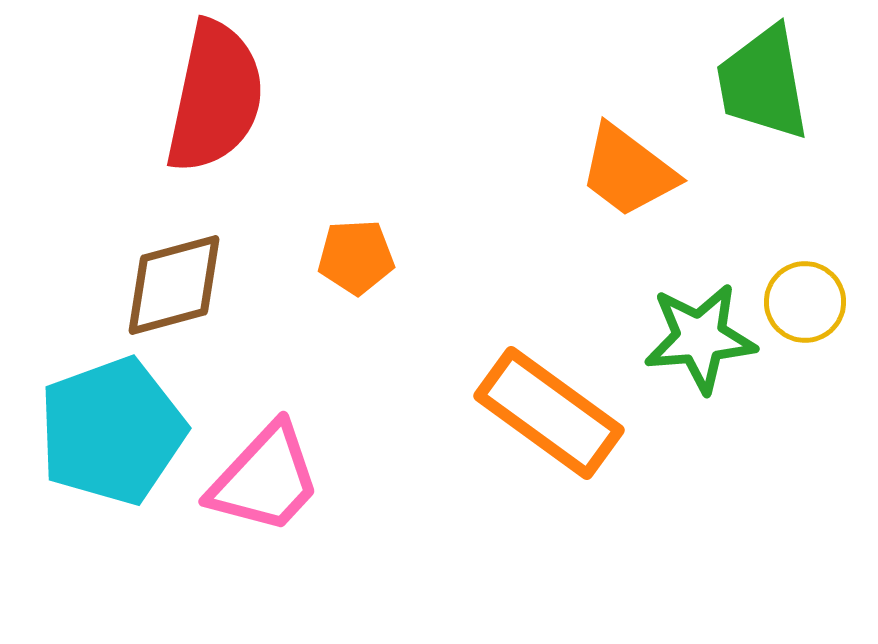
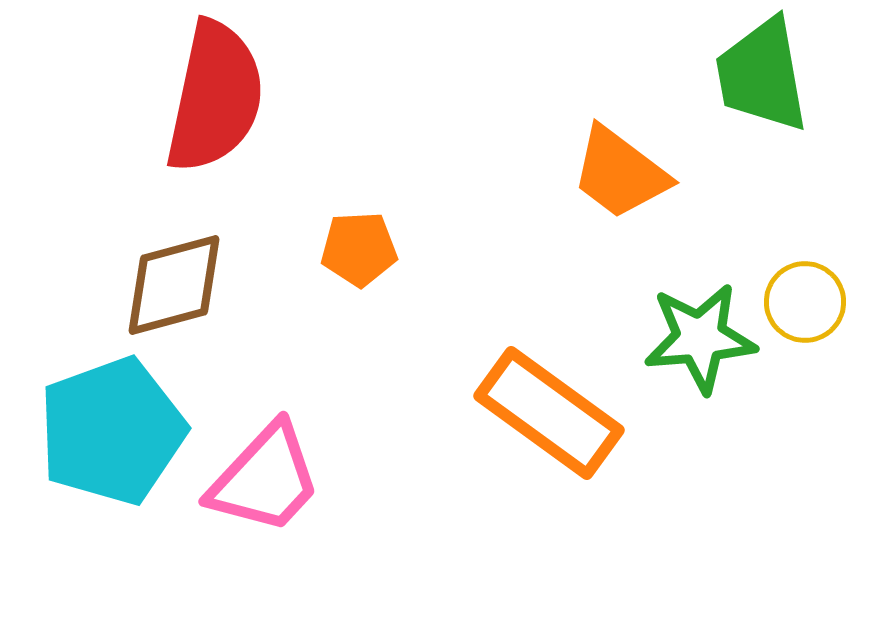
green trapezoid: moved 1 px left, 8 px up
orange trapezoid: moved 8 px left, 2 px down
orange pentagon: moved 3 px right, 8 px up
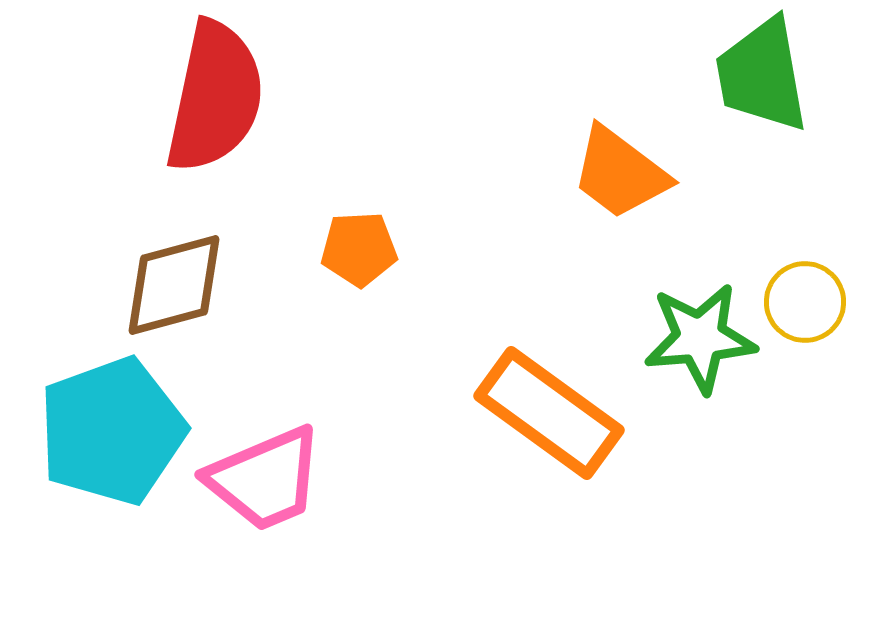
pink trapezoid: rotated 24 degrees clockwise
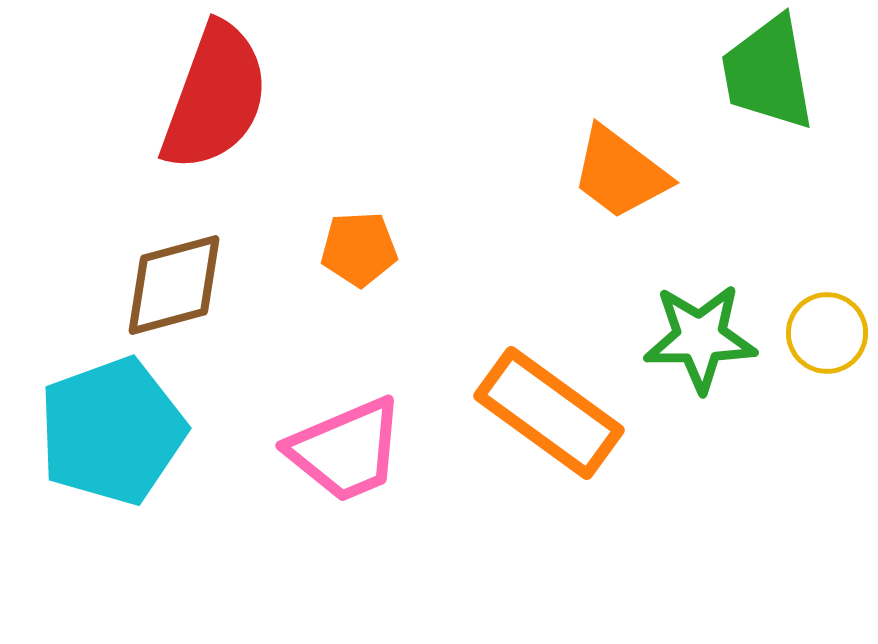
green trapezoid: moved 6 px right, 2 px up
red semicircle: rotated 8 degrees clockwise
yellow circle: moved 22 px right, 31 px down
green star: rotated 4 degrees clockwise
pink trapezoid: moved 81 px right, 29 px up
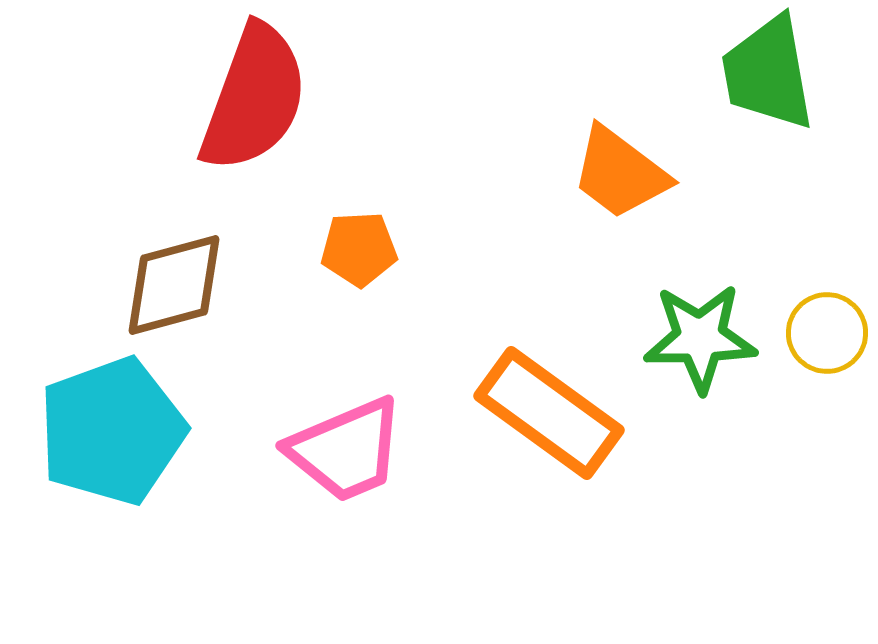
red semicircle: moved 39 px right, 1 px down
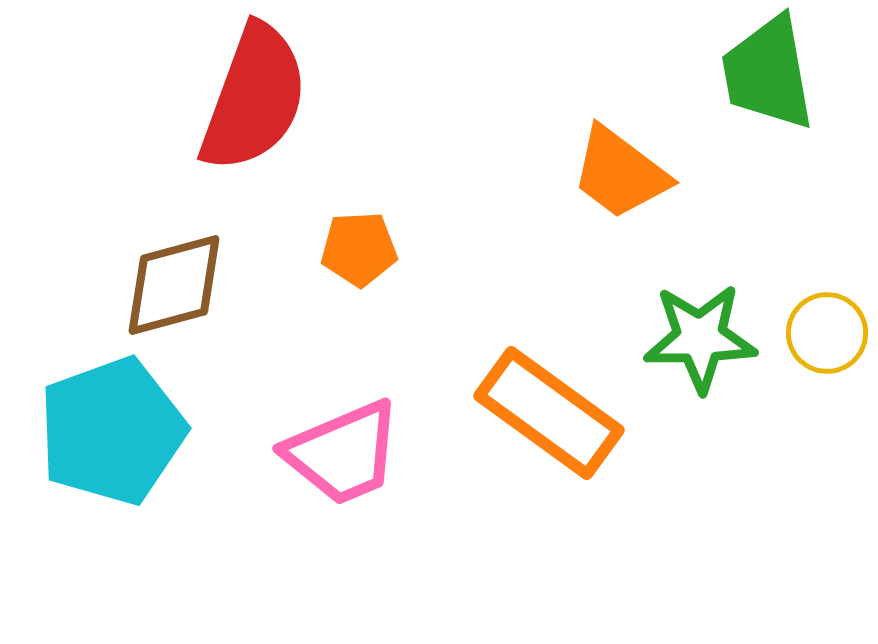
pink trapezoid: moved 3 px left, 3 px down
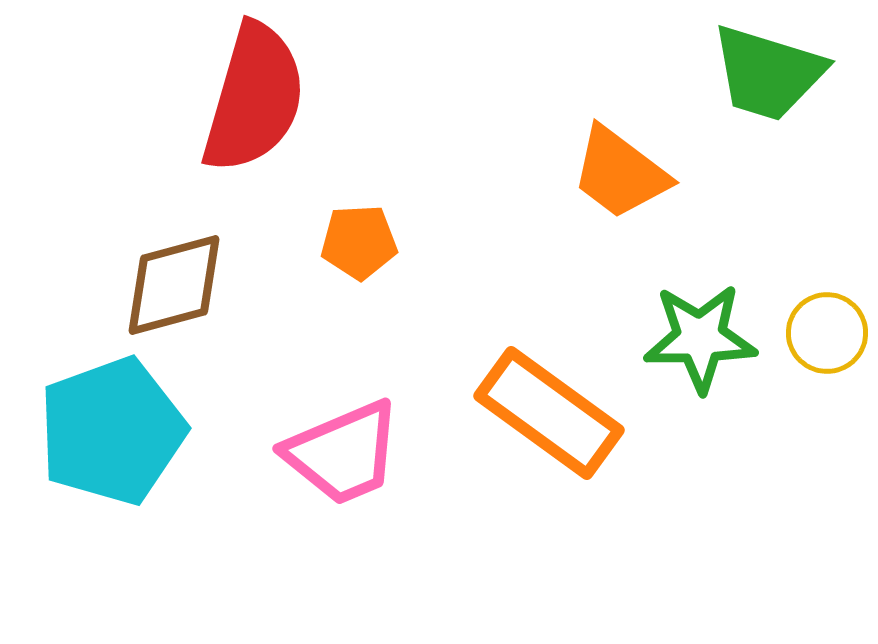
green trapezoid: rotated 63 degrees counterclockwise
red semicircle: rotated 4 degrees counterclockwise
orange pentagon: moved 7 px up
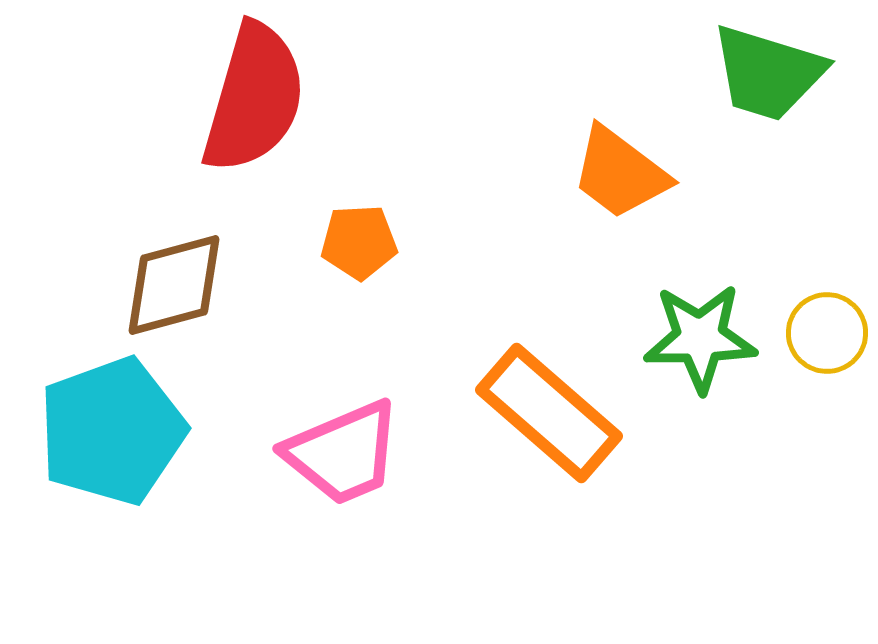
orange rectangle: rotated 5 degrees clockwise
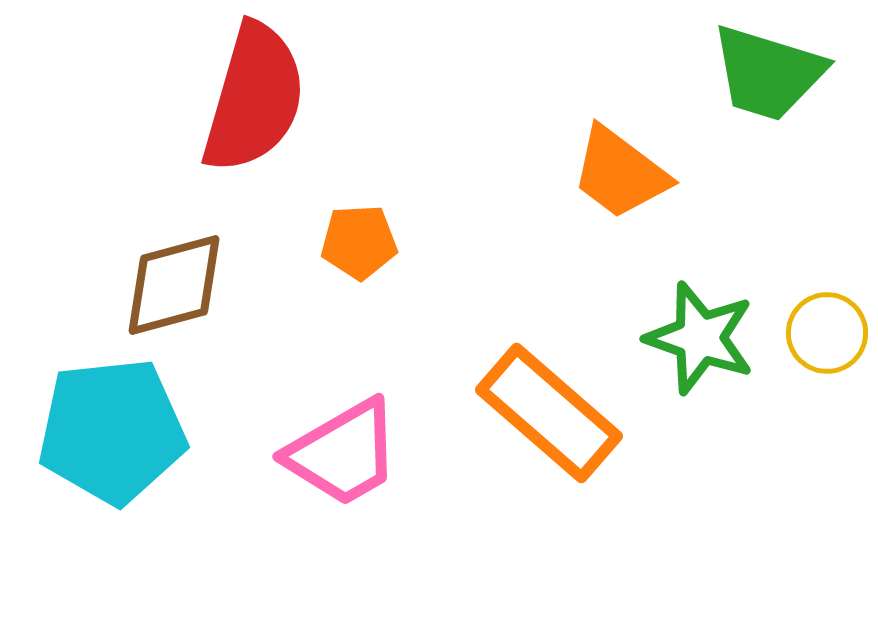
green star: rotated 20 degrees clockwise
cyan pentagon: rotated 14 degrees clockwise
pink trapezoid: rotated 7 degrees counterclockwise
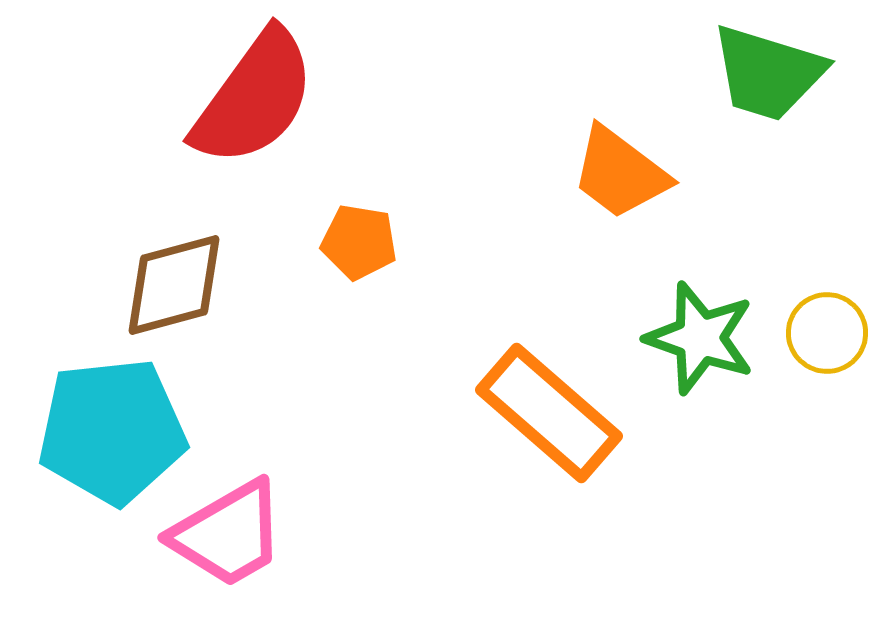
red semicircle: rotated 20 degrees clockwise
orange pentagon: rotated 12 degrees clockwise
pink trapezoid: moved 115 px left, 81 px down
